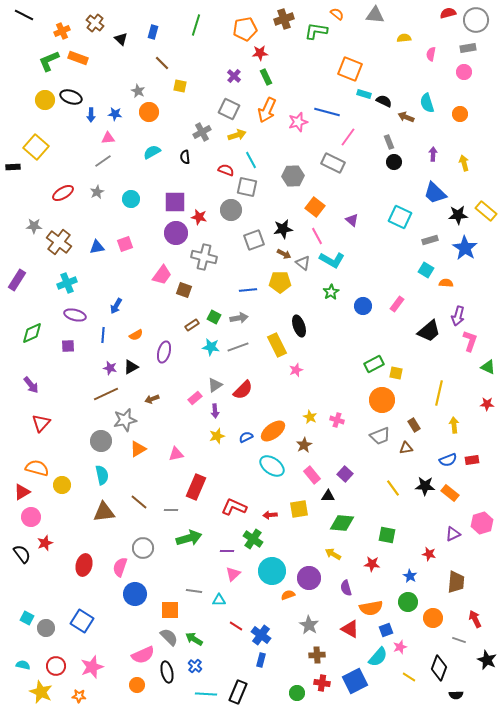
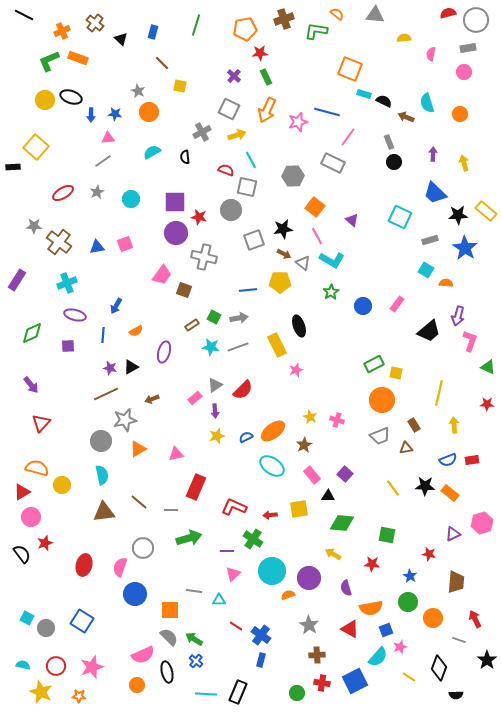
orange semicircle at (136, 335): moved 4 px up
black star at (487, 660): rotated 12 degrees clockwise
blue cross at (195, 666): moved 1 px right, 5 px up
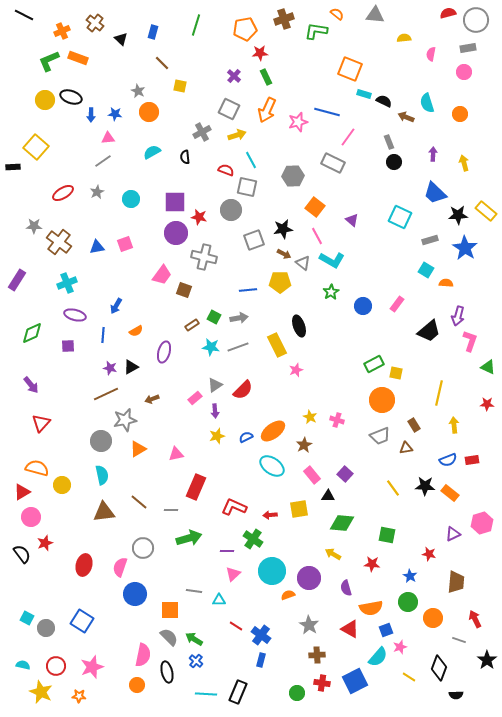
pink semicircle at (143, 655): rotated 55 degrees counterclockwise
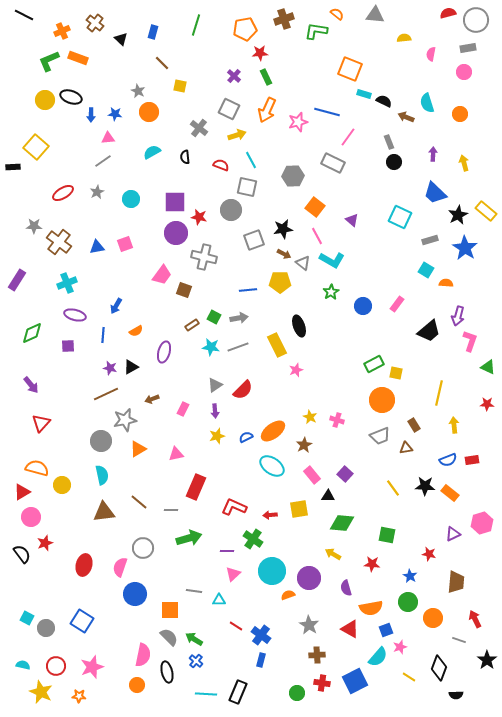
gray cross at (202, 132): moved 3 px left, 4 px up; rotated 24 degrees counterclockwise
red semicircle at (226, 170): moved 5 px left, 5 px up
black star at (458, 215): rotated 24 degrees counterclockwise
pink rectangle at (195, 398): moved 12 px left, 11 px down; rotated 24 degrees counterclockwise
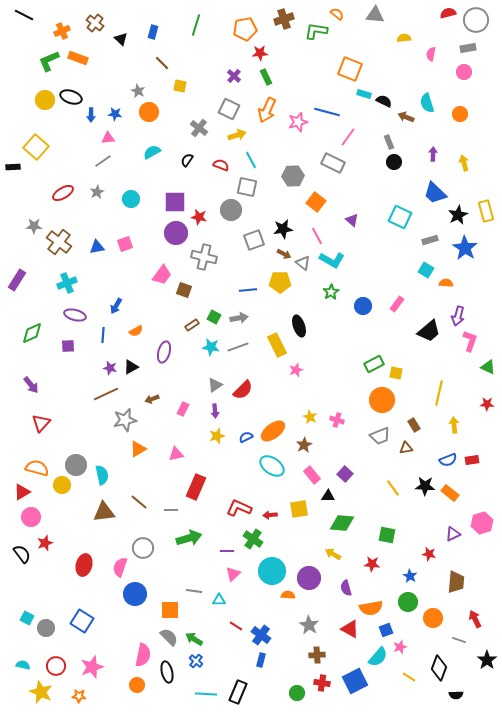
black semicircle at (185, 157): moved 2 px right, 3 px down; rotated 40 degrees clockwise
orange square at (315, 207): moved 1 px right, 5 px up
yellow rectangle at (486, 211): rotated 35 degrees clockwise
gray circle at (101, 441): moved 25 px left, 24 px down
red L-shape at (234, 507): moved 5 px right, 1 px down
orange semicircle at (288, 595): rotated 24 degrees clockwise
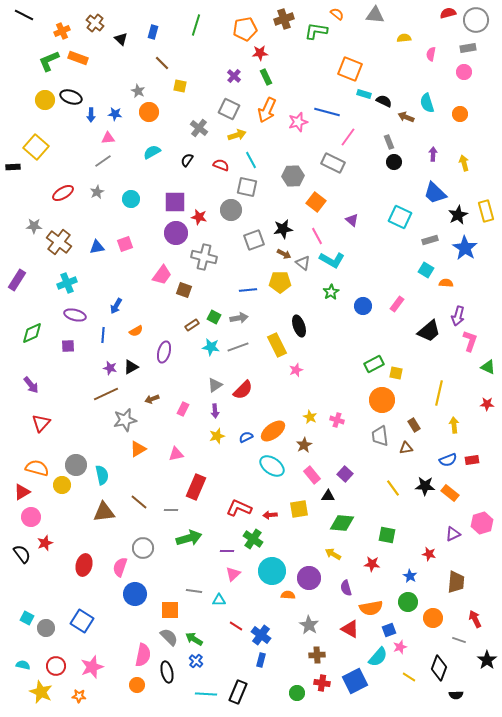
gray trapezoid at (380, 436): rotated 105 degrees clockwise
blue square at (386, 630): moved 3 px right
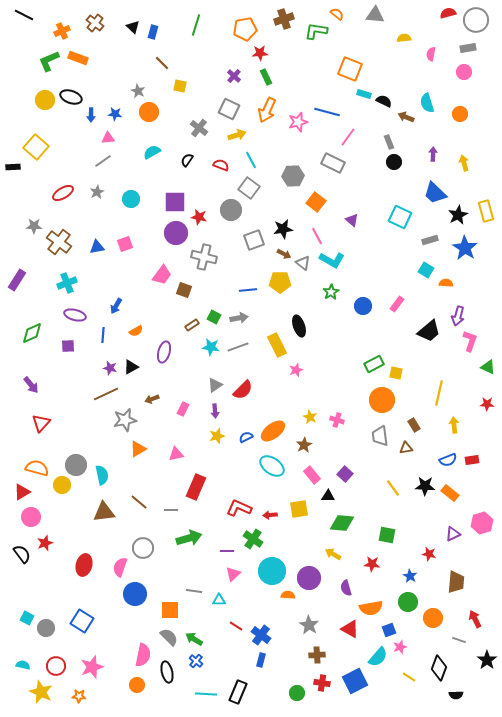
black triangle at (121, 39): moved 12 px right, 12 px up
gray square at (247, 187): moved 2 px right, 1 px down; rotated 25 degrees clockwise
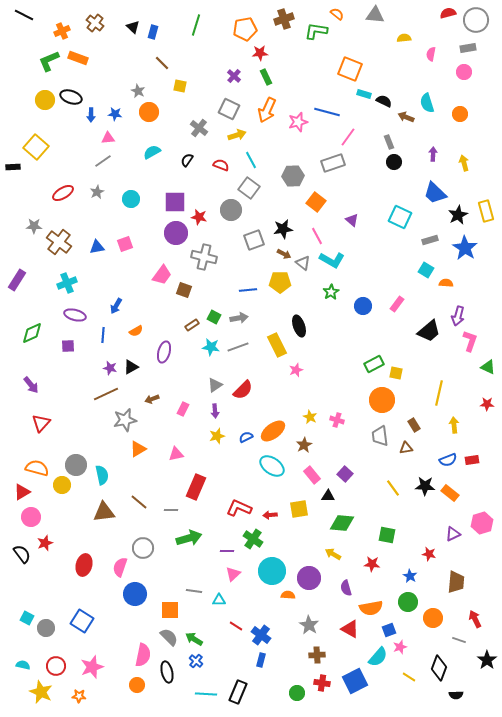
gray rectangle at (333, 163): rotated 45 degrees counterclockwise
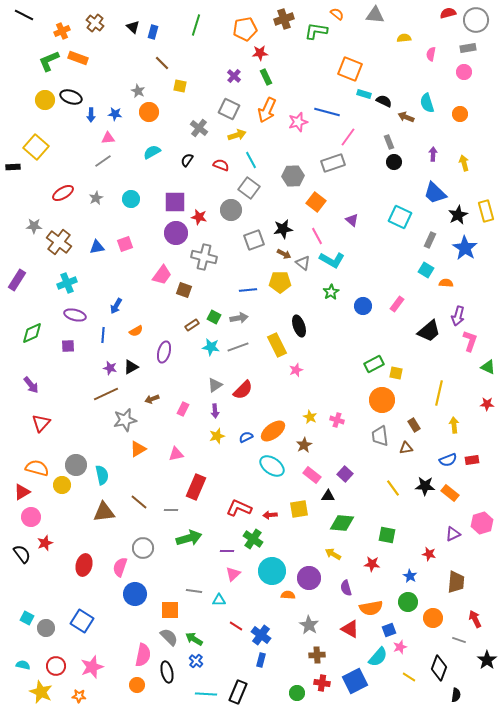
gray star at (97, 192): moved 1 px left, 6 px down
gray rectangle at (430, 240): rotated 49 degrees counterclockwise
pink rectangle at (312, 475): rotated 12 degrees counterclockwise
black semicircle at (456, 695): rotated 80 degrees counterclockwise
